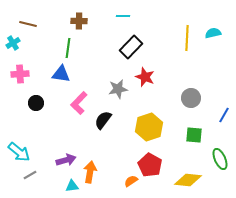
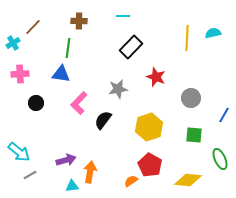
brown line: moved 5 px right, 3 px down; rotated 60 degrees counterclockwise
red star: moved 11 px right
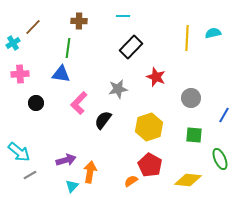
cyan triangle: rotated 40 degrees counterclockwise
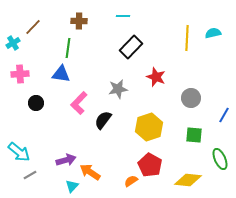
orange arrow: rotated 65 degrees counterclockwise
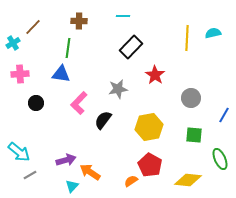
red star: moved 1 px left, 2 px up; rotated 12 degrees clockwise
yellow hexagon: rotated 8 degrees clockwise
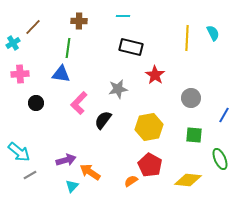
cyan semicircle: rotated 77 degrees clockwise
black rectangle: rotated 60 degrees clockwise
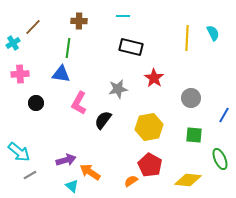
red star: moved 1 px left, 3 px down
pink L-shape: rotated 15 degrees counterclockwise
cyan triangle: rotated 32 degrees counterclockwise
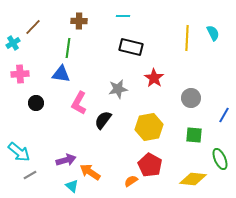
yellow diamond: moved 5 px right, 1 px up
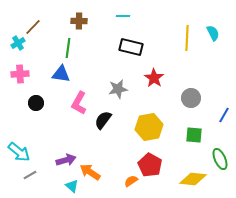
cyan cross: moved 5 px right
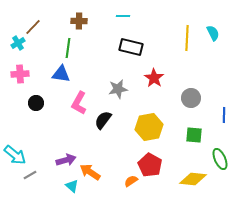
blue line: rotated 28 degrees counterclockwise
cyan arrow: moved 4 px left, 3 px down
